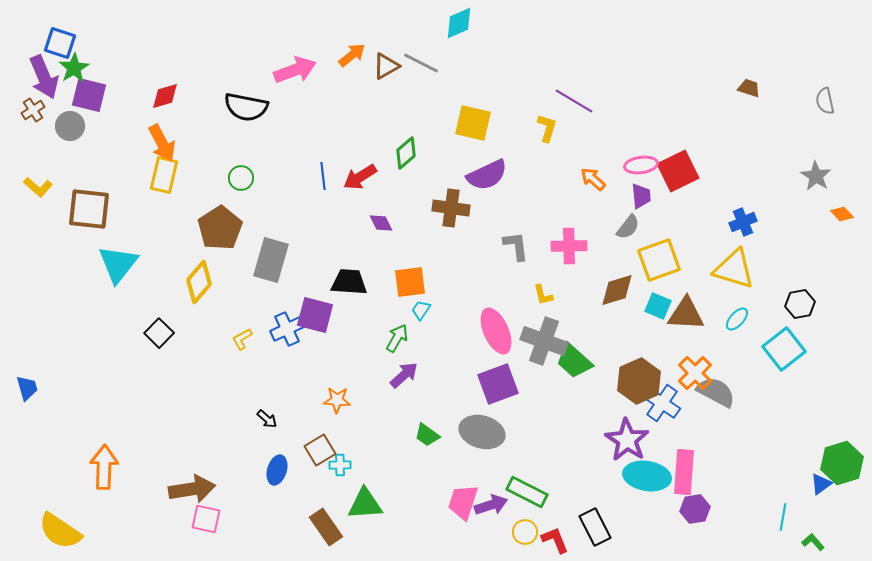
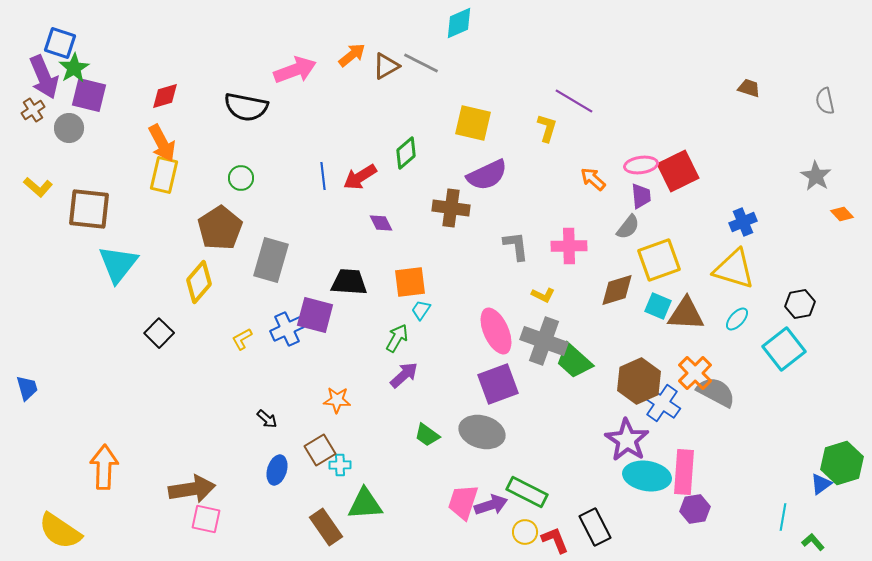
gray circle at (70, 126): moved 1 px left, 2 px down
yellow L-shape at (543, 295): rotated 50 degrees counterclockwise
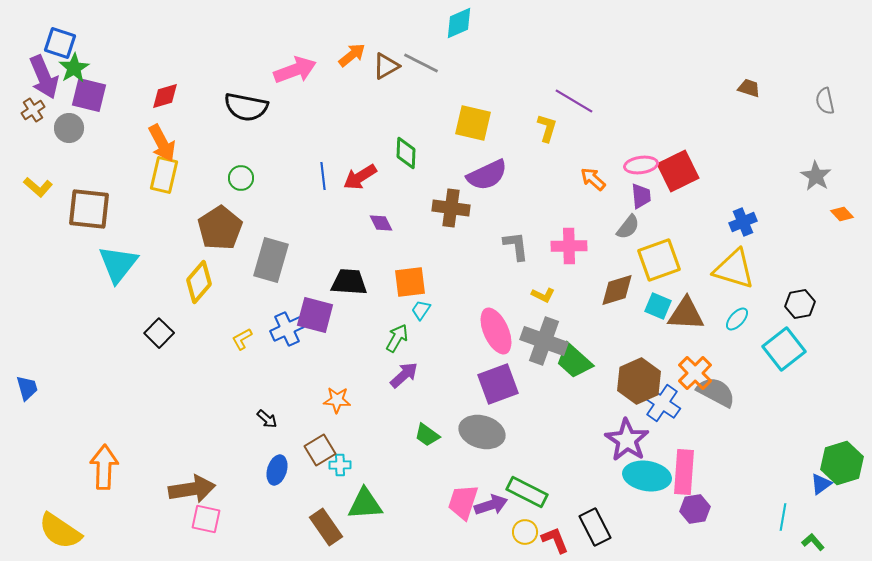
green diamond at (406, 153): rotated 48 degrees counterclockwise
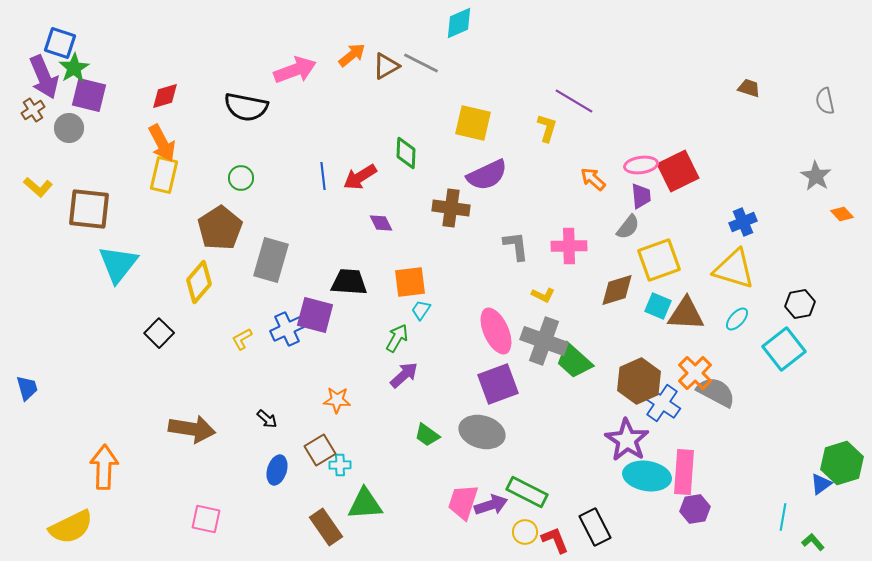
brown arrow at (192, 489): moved 60 px up; rotated 18 degrees clockwise
yellow semicircle at (60, 531): moved 11 px right, 4 px up; rotated 60 degrees counterclockwise
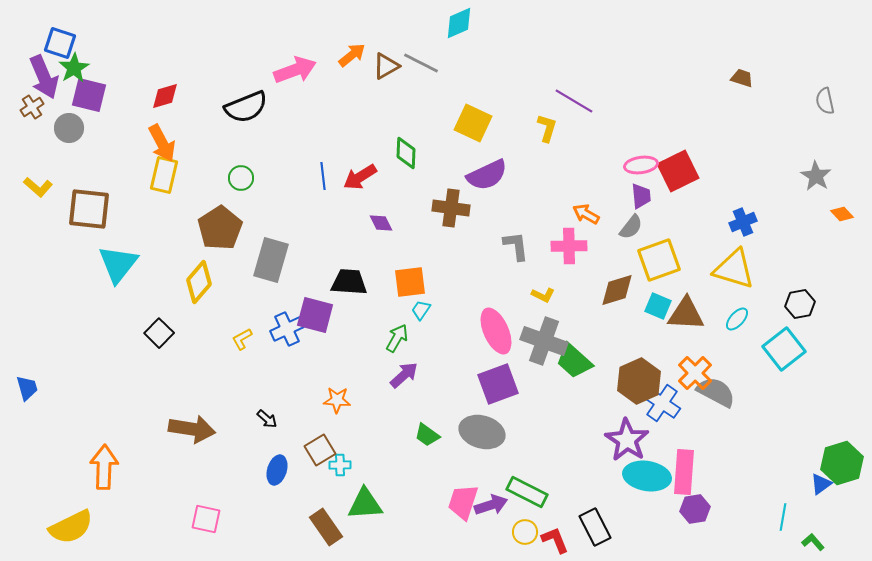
brown trapezoid at (749, 88): moved 7 px left, 10 px up
black semicircle at (246, 107): rotated 33 degrees counterclockwise
brown cross at (33, 110): moved 1 px left, 3 px up
yellow square at (473, 123): rotated 12 degrees clockwise
orange arrow at (593, 179): moved 7 px left, 35 px down; rotated 12 degrees counterclockwise
gray semicircle at (628, 227): moved 3 px right
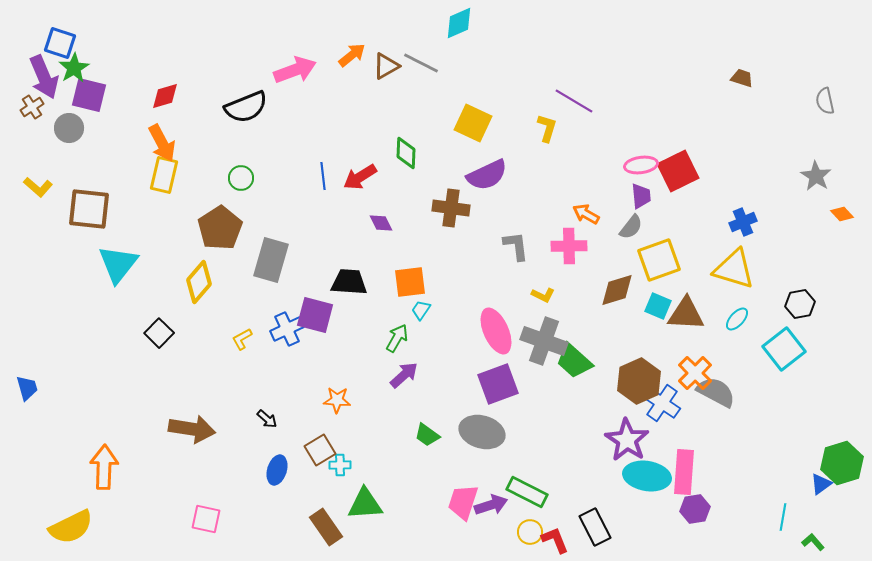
yellow circle at (525, 532): moved 5 px right
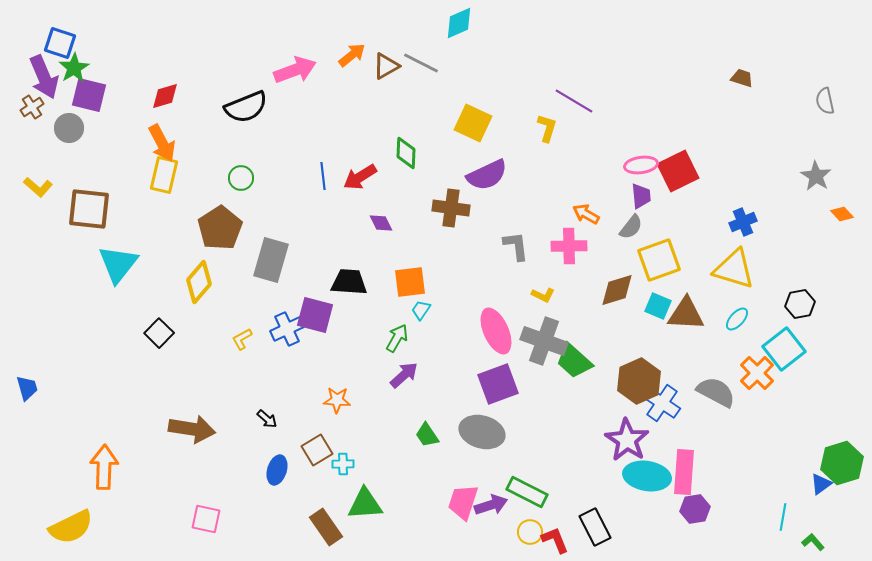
orange cross at (695, 373): moved 62 px right
green trapezoid at (427, 435): rotated 20 degrees clockwise
brown square at (320, 450): moved 3 px left
cyan cross at (340, 465): moved 3 px right, 1 px up
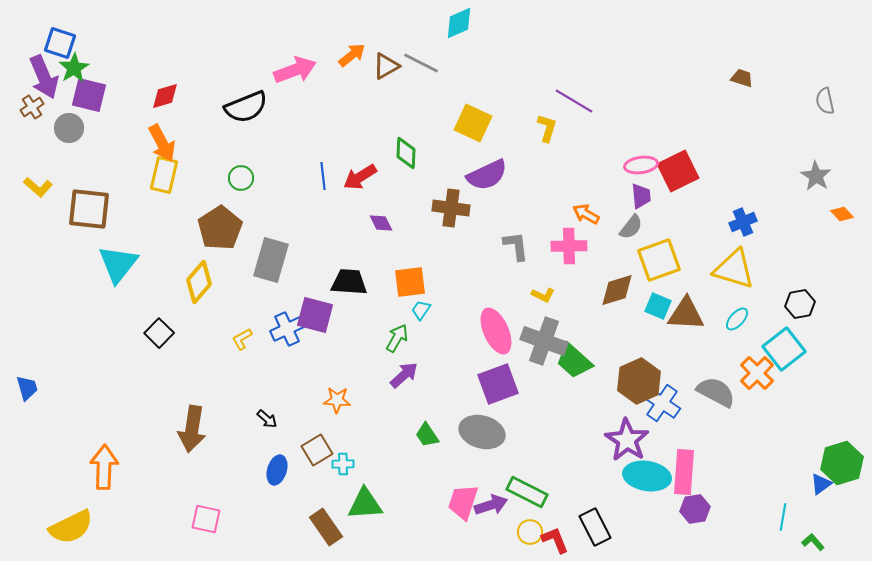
brown arrow at (192, 429): rotated 90 degrees clockwise
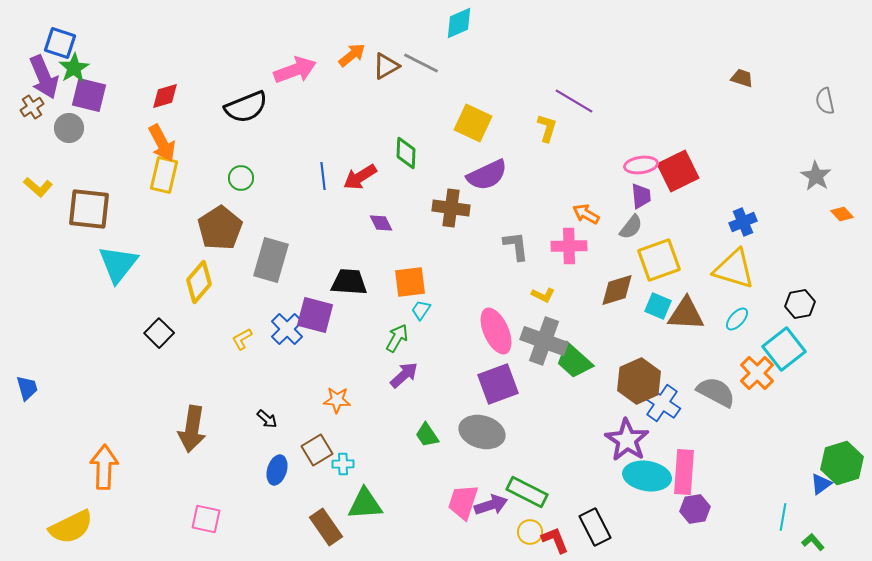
blue cross at (287, 329): rotated 20 degrees counterclockwise
